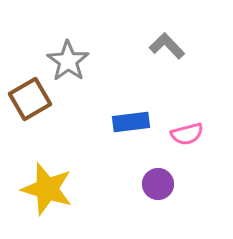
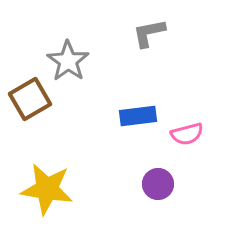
gray L-shape: moved 18 px left, 13 px up; rotated 57 degrees counterclockwise
blue rectangle: moved 7 px right, 6 px up
yellow star: rotated 8 degrees counterclockwise
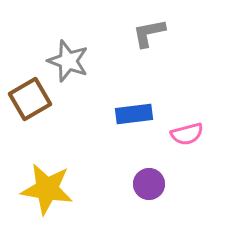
gray star: rotated 15 degrees counterclockwise
blue rectangle: moved 4 px left, 2 px up
purple circle: moved 9 px left
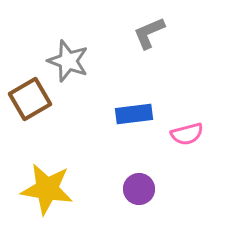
gray L-shape: rotated 12 degrees counterclockwise
purple circle: moved 10 px left, 5 px down
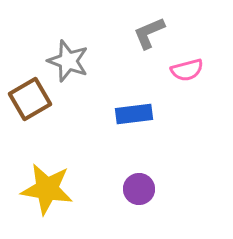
pink semicircle: moved 64 px up
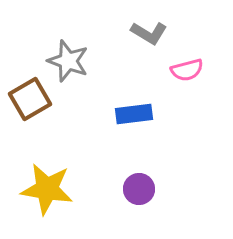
gray L-shape: rotated 126 degrees counterclockwise
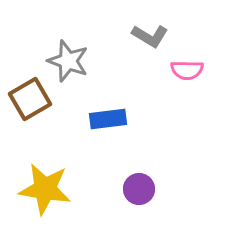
gray L-shape: moved 1 px right, 3 px down
pink semicircle: rotated 16 degrees clockwise
blue rectangle: moved 26 px left, 5 px down
yellow star: moved 2 px left
